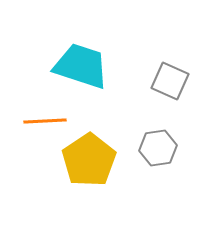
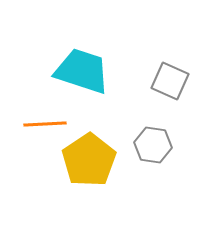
cyan trapezoid: moved 1 px right, 5 px down
orange line: moved 3 px down
gray hexagon: moved 5 px left, 3 px up; rotated 18 degrees clockwise
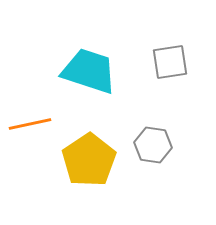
cyan trapezoid: moved 7 px right
gray square: moved 19 px up; rotated 33 degrees counterclockwise
orange line: moved 15 px left; rotated 9 degrees counterclockwise
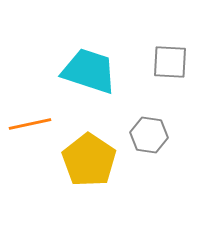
gray square: rotated 12 degrees clockwise
gray hexagon: moved 4 px left, 10 px up
yellow pentagon: rotated 4 degrees counterclockwise
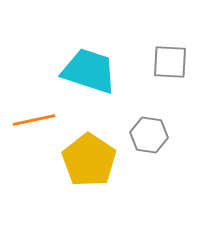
orange line: moved 4 px right, 4 px up
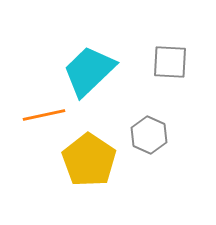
cyan trapezoid: rotated 62 degrees counterclockwise
orange line: moved 10 px right, 5 px up
gray hexagon: rotated 15 degrees clockwise
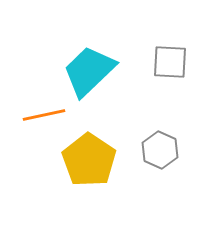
gray hexagon: moved 11 px right, 15 px down
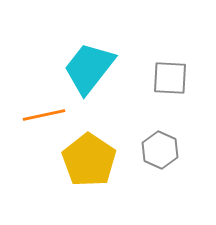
gray square: moved 16 px down
cyan trapezoid: moved 3 px up; rotated 8 degrees counterclockwise
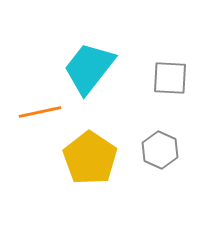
orange line: moved 4 px left, 3 px up
yellow pentagon: moved 1 px right, 2 px up
